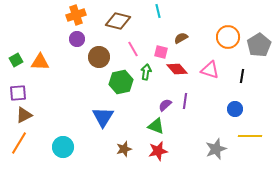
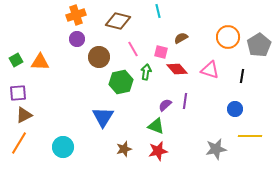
gray star: rotated 10 degrees clockwise
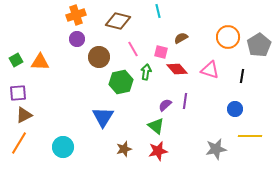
green triangle: rotated 18 degrees clockwise
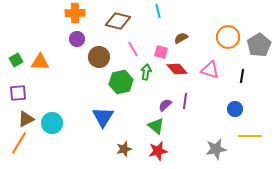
orange cross: moved 1 px left, 2 px up; rotated 18 degrees clockwise
brown triangle: moved 2 px right, 4 px down
cyan circle: moved 11 px left, 24 px up
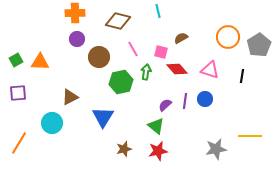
blue circle: moved 30 px left, 10 px up
brown triangle: moved 44 px right, 22 px up
